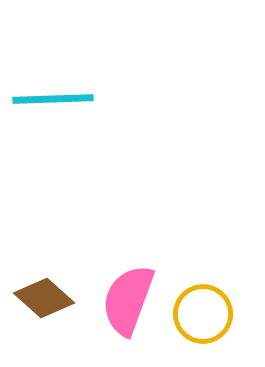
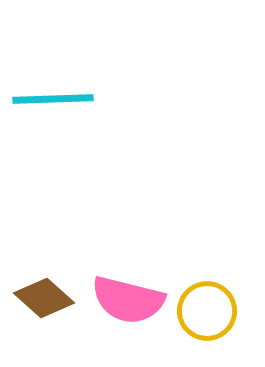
pink semicircle: rotated 96 degrees counterclockwise
yellow circle: moved 4 px right, 3 px up
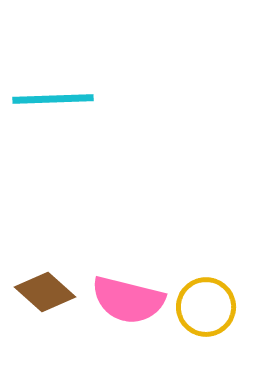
brown diamond: moved 1 px right, 6 px up
yellow circle: moved 1 px left, 4 px up
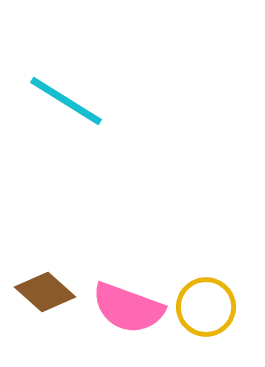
cyan line: moved 13 px right, 2 px down; rotated 34 degrees clockwise
pink semicircle: moved 8 px down; rotated 6 degrees clockwise
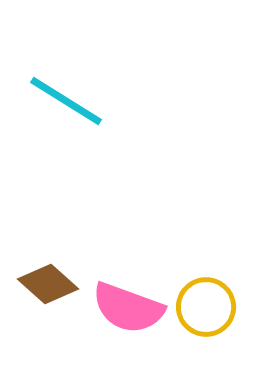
brown diamond: moved 3 px right, 8 px up
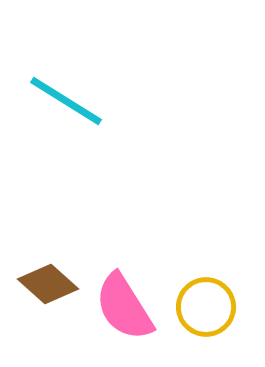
pink semicircle: moved 4 px left, 1 px up; rotated 38 degrees clockwise
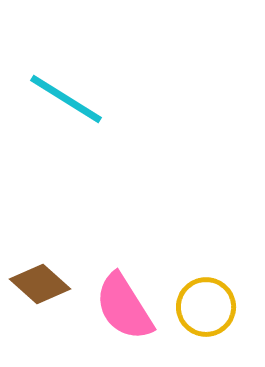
cyan line: moved 2 px up
brown diamond: moved 8 px left
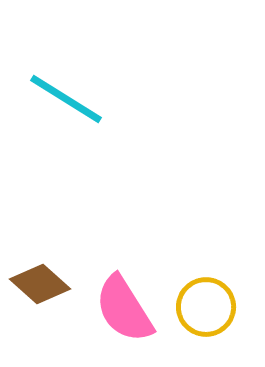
pink semicircle: moved 2 px down
